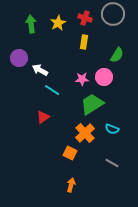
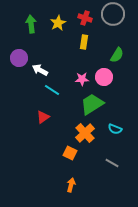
cyan semicircle: moved 3 px right
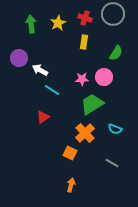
green semicircle: moved 1 px left, 2 px up
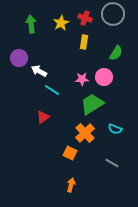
yellow star: moved 3 px right
white arrow: moved 1 px left, 1 px down
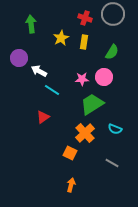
yellow star: moved 15 px down
green semicircle: moved 4 px left, 1 px up
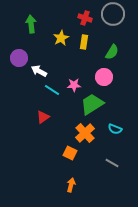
pink star: moved 8 px left, 6 px down
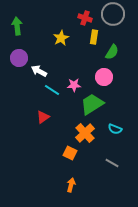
green arrow: moved 14 px left, 2 px down
yellow rectangle: moved 10 px right, 5 px up
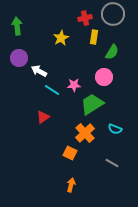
red cross: rotated 32 degrees counterclockwise
